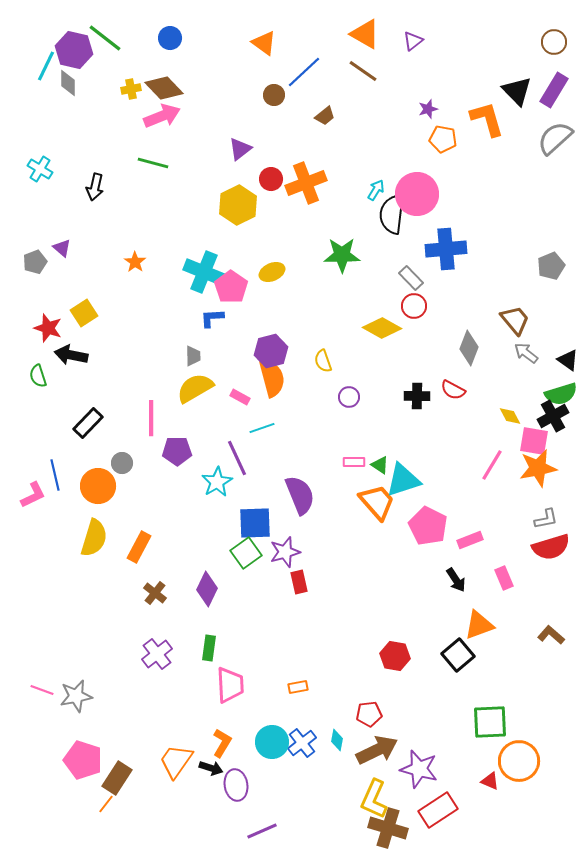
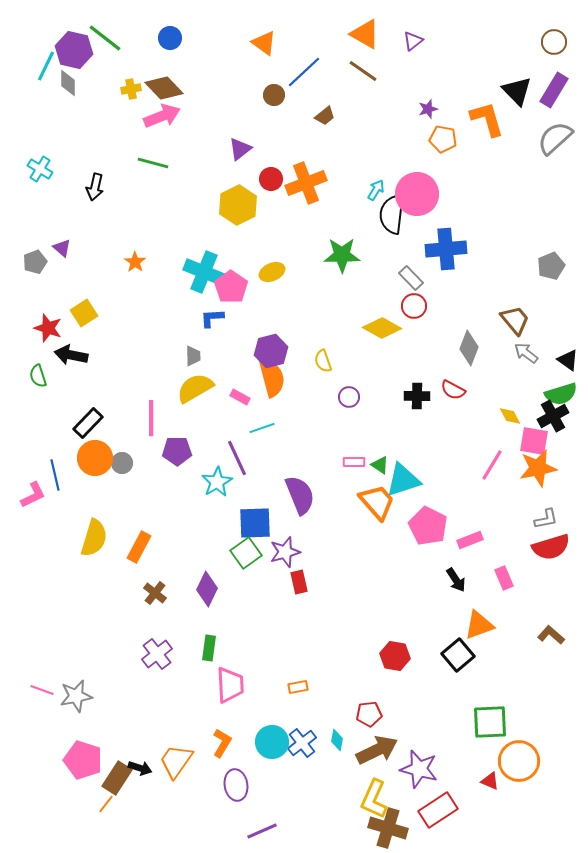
orange circle at (98, 486): moved 3 px left, 28 px up
black arrow at (211, 768): moved 71 px left
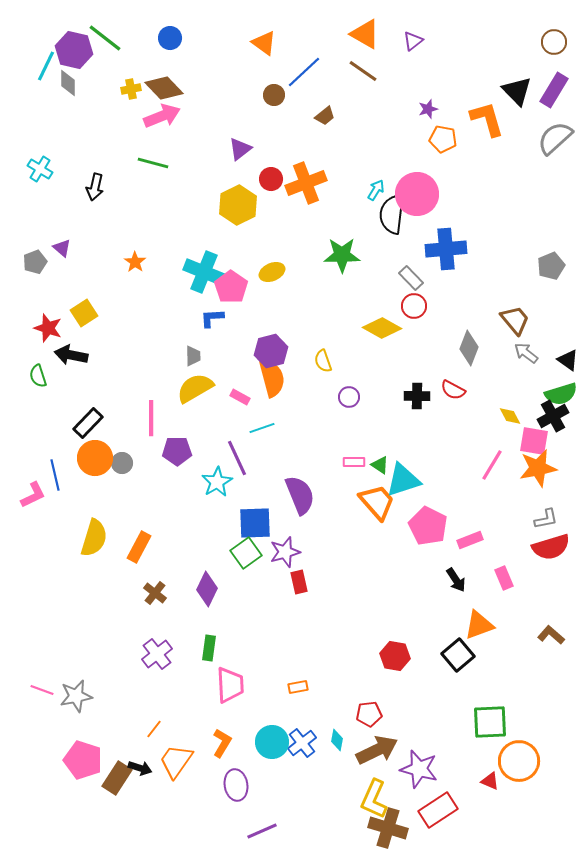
orange line at (106, 804): moved 48 px right, 75 px up
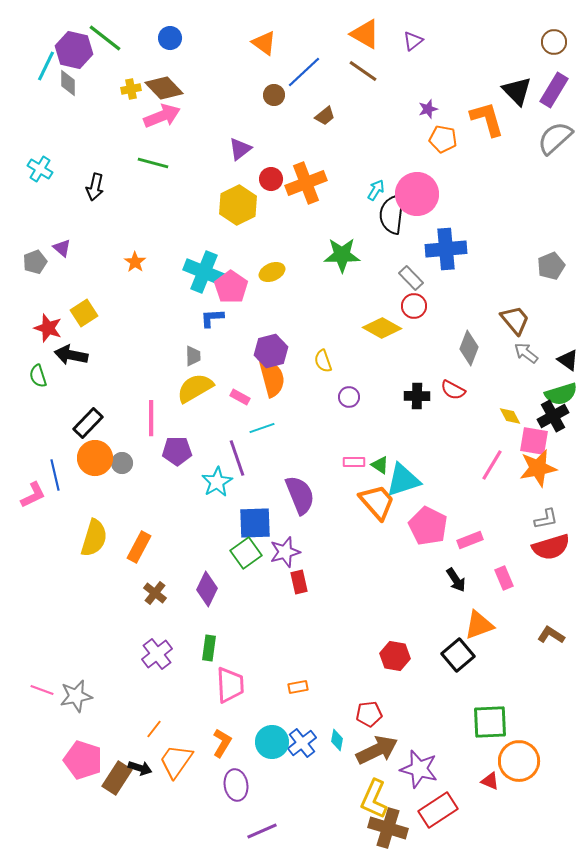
purple line at (237, 458): rotated 6 degrees clockwise
brown L-shape at (551, 635): rotated 8 degrees counterclockwise
